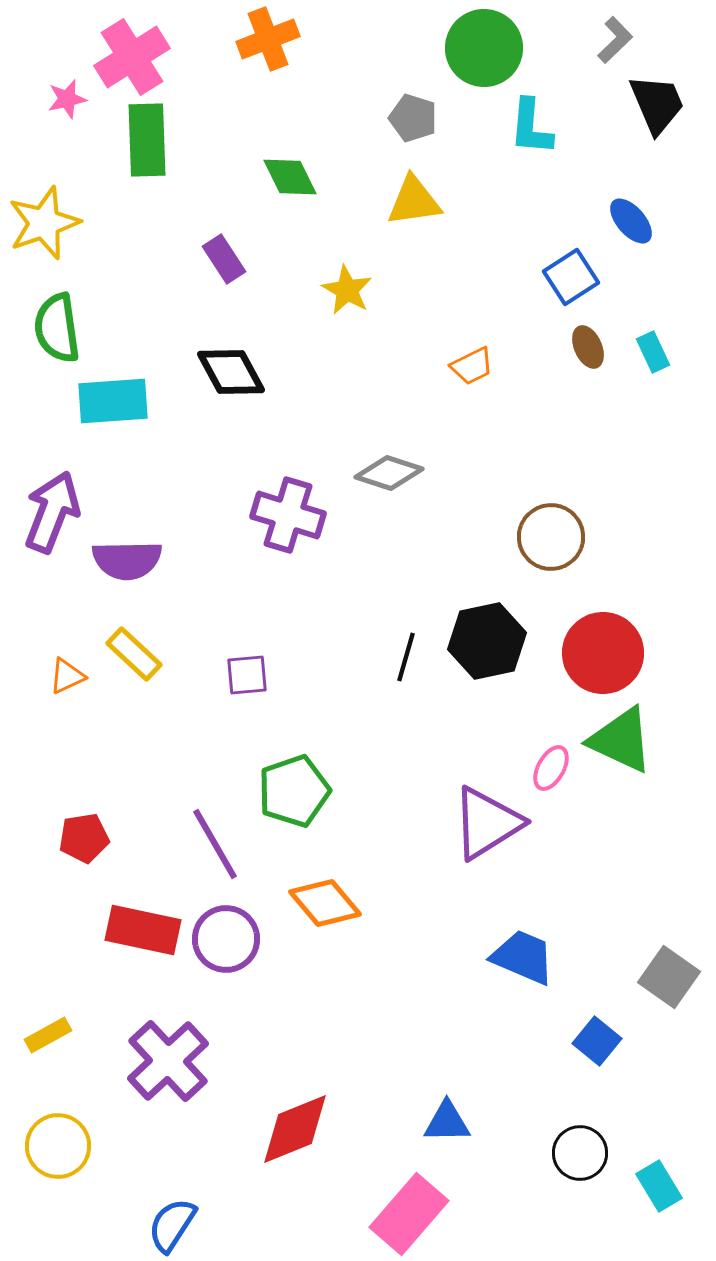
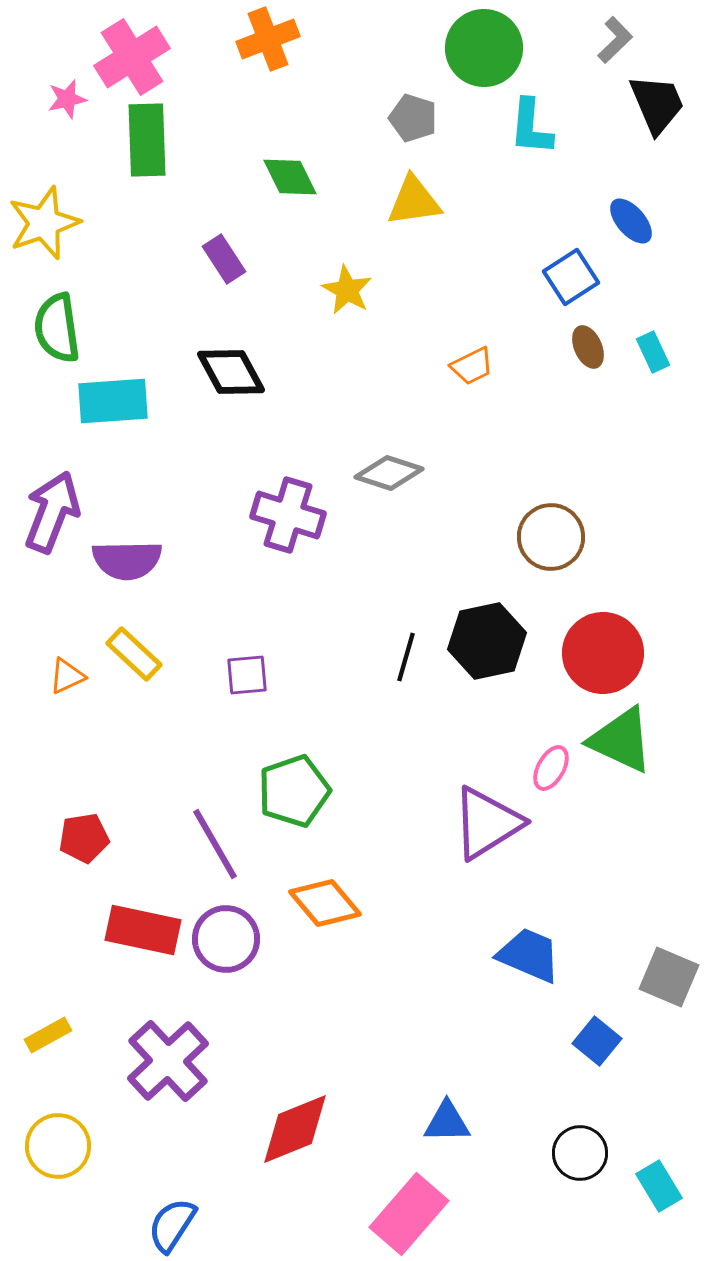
blue trapezoid at (523, 957): moved 6 px right, 2 px up
gray square at (669, 977): rotated 12 degrees counterclockwise
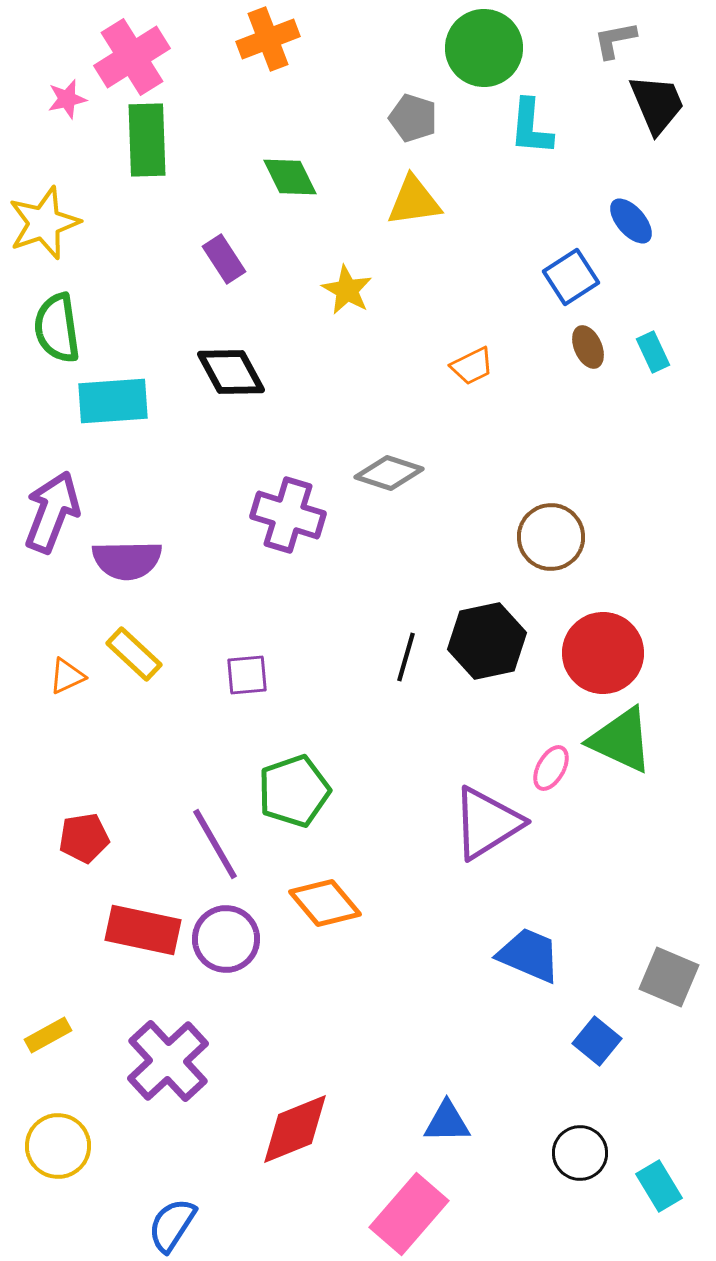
gray L-shape at (615, 40): rotated 147 degrees counterclockwise
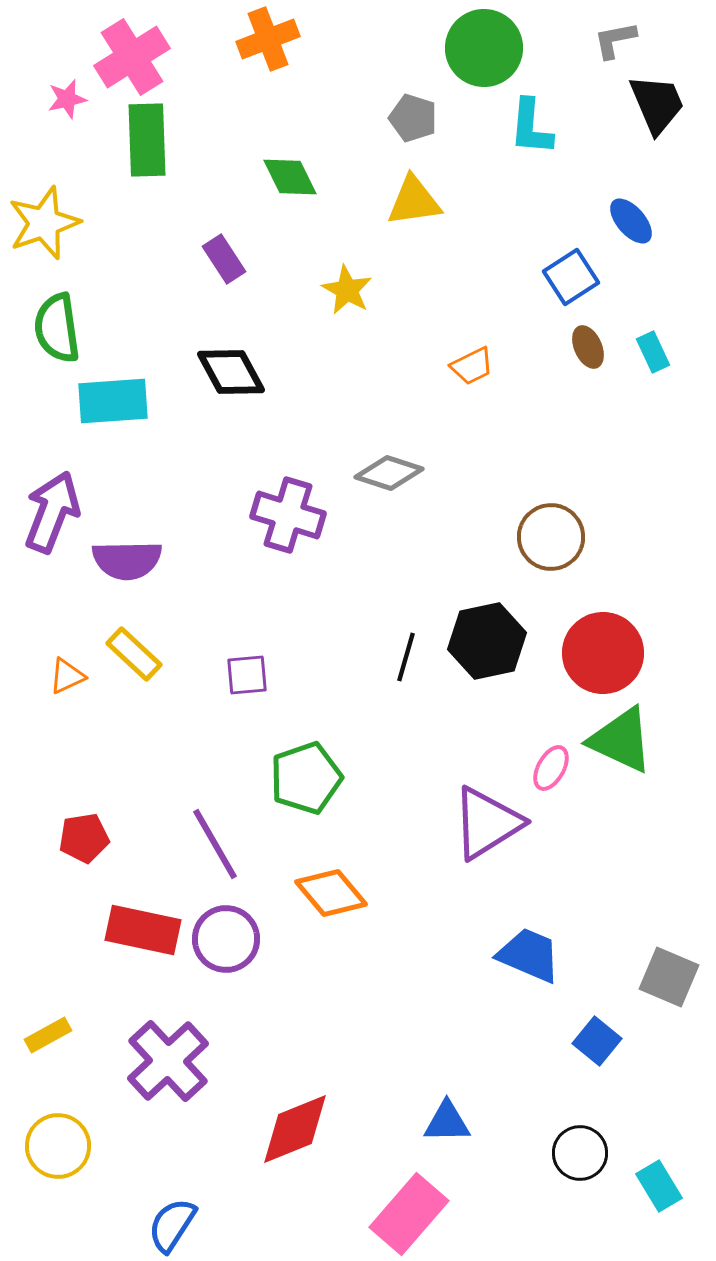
green pentagon at (294, 791): moved 12 px right, 13 px up
orange diamond at (325, 903): moved 6 px right, 10 px up
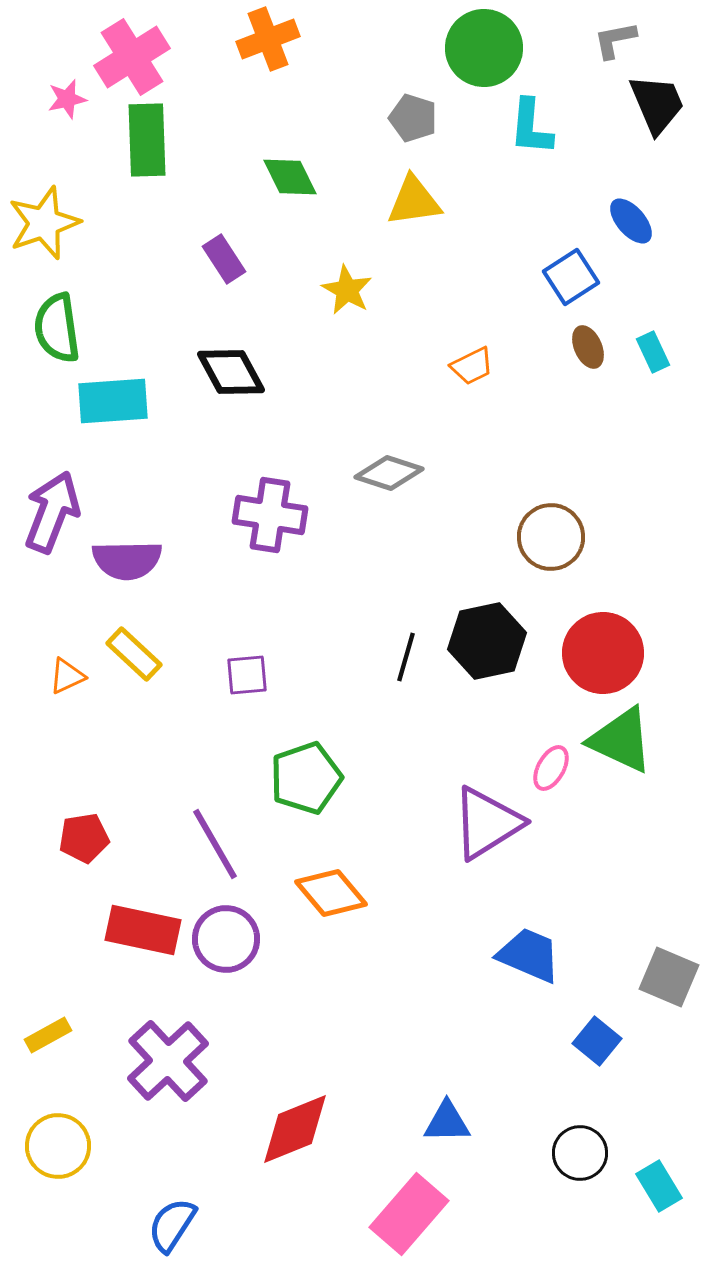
purple cross at (288, 515): moved 18 px left; rotated 8 degrees counterclockwise
